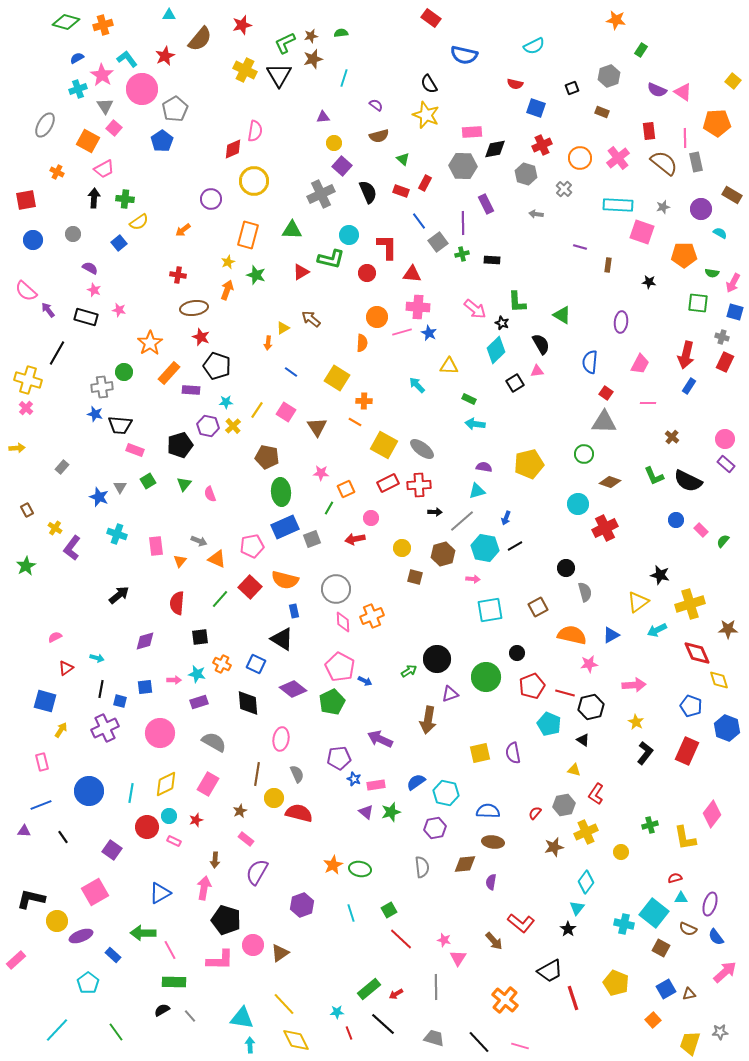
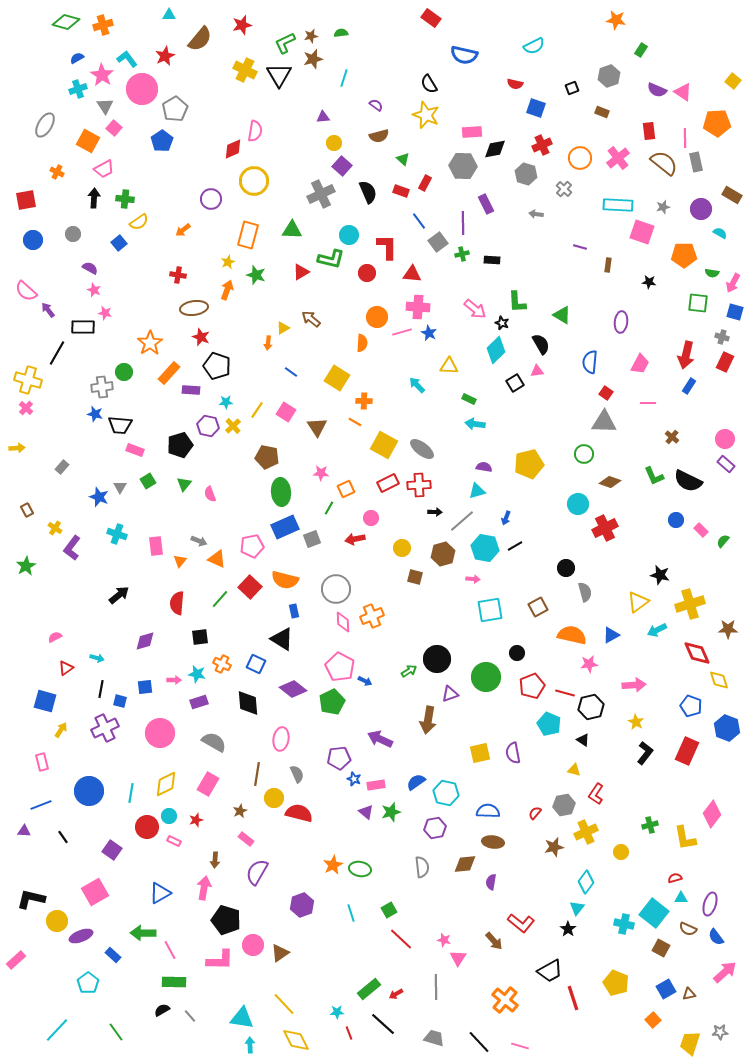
pink star at (119, 310): moved 14 px left, 3 px down
black rectangle at (86, 317): moved 3 px left, 10 px down; rotated 15 degrees counterclockwise
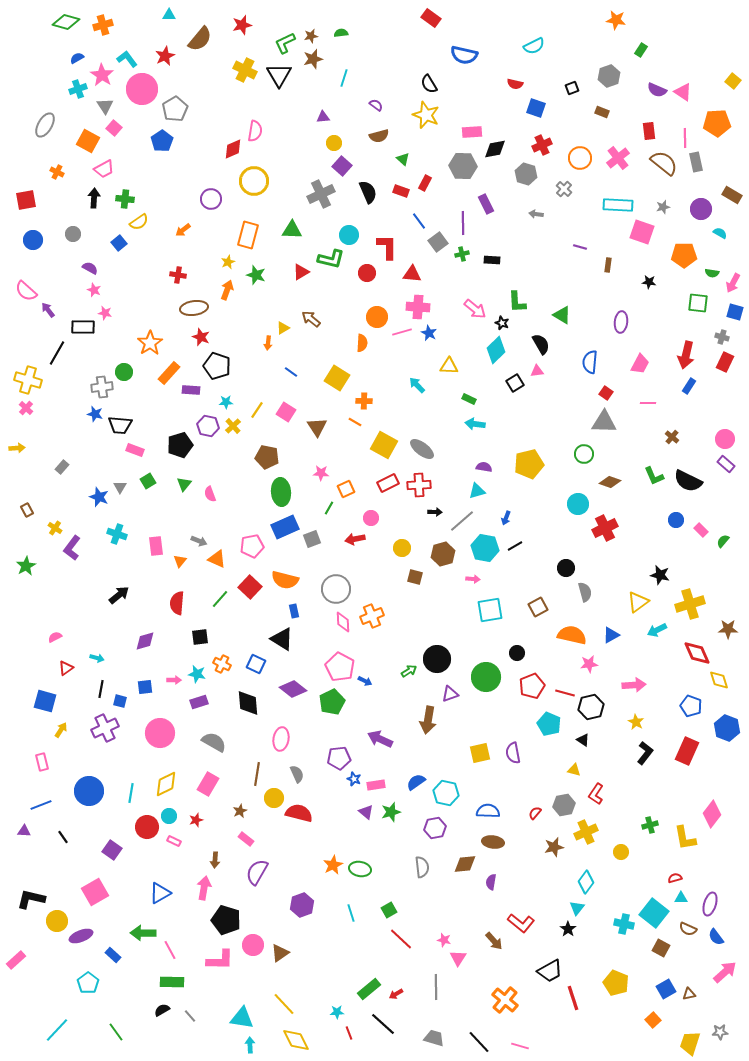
green rectangle at (174, 982): moved 2 px left
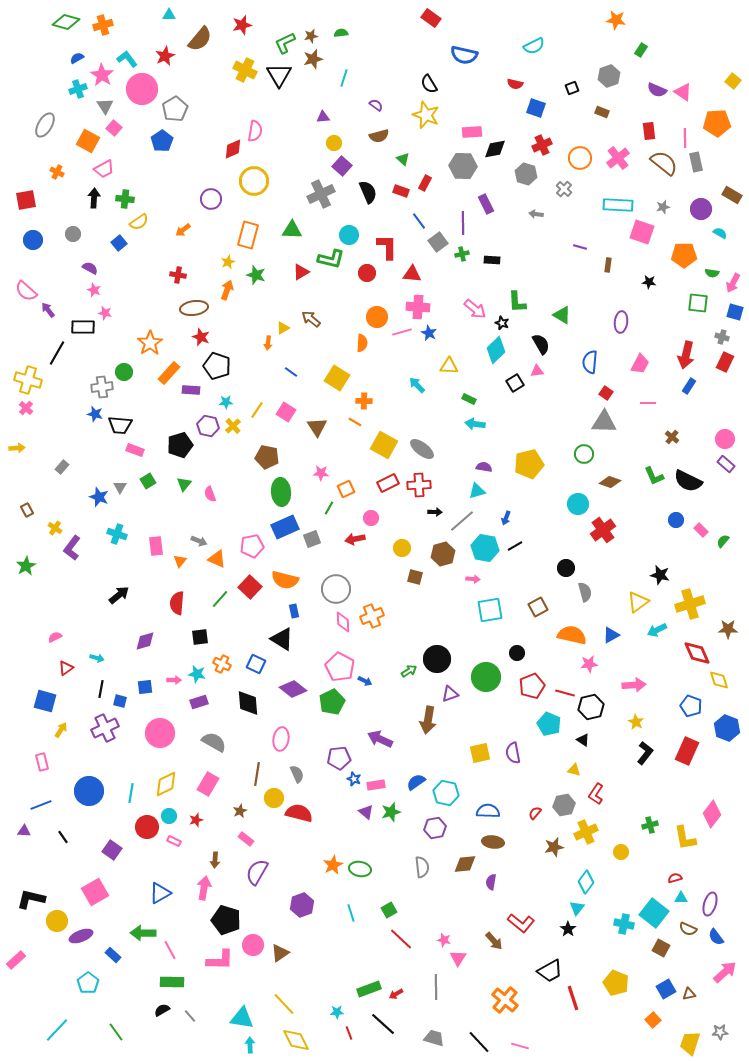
red cross at (605, 528): moved 2 px left, 2 px down; rotated 10 degrees counterclockwise
green rectangle at (369, 989): rotated 20 degrees clockwise
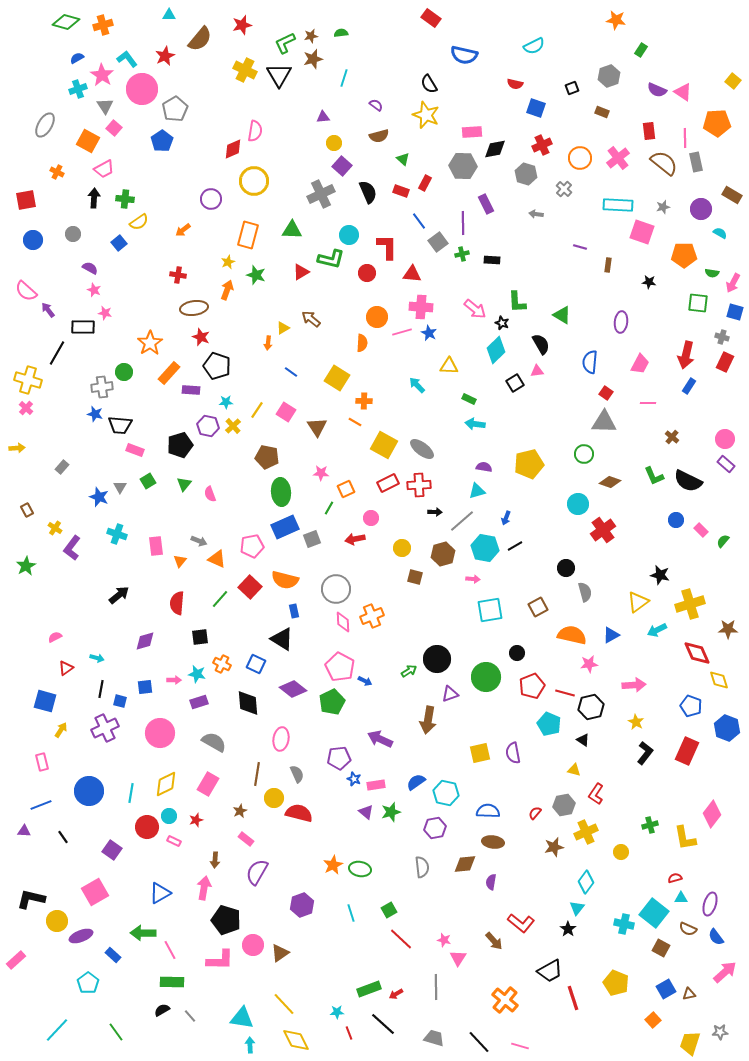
pink cross at (418, 307): moved 3 px right
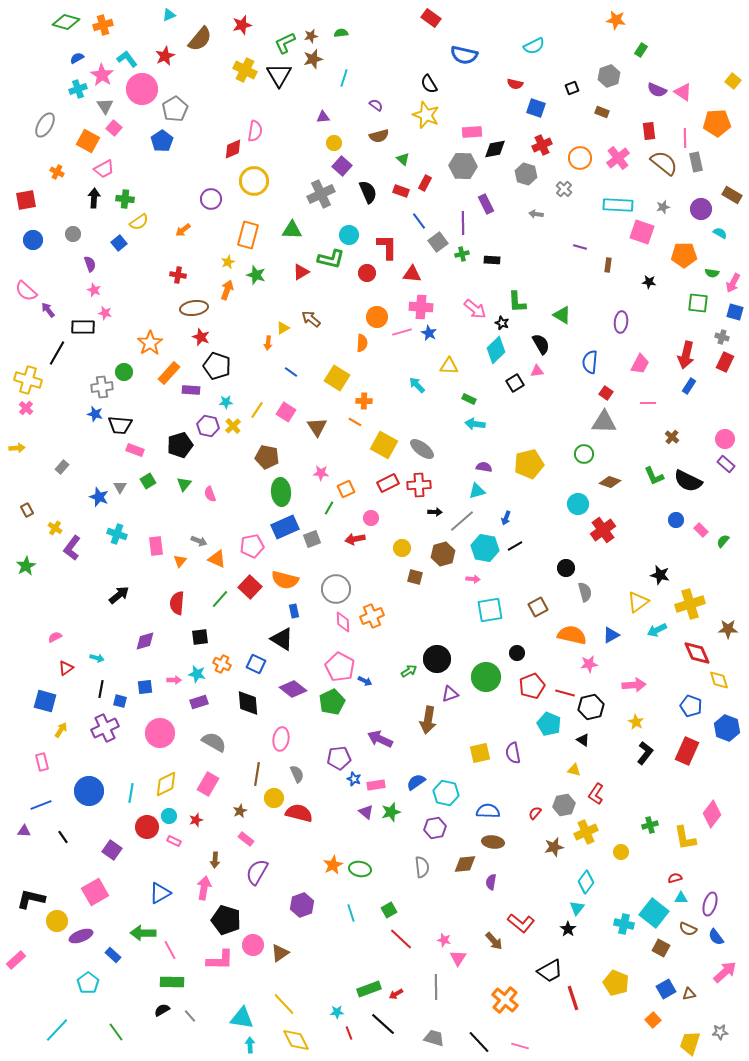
cyan triangle at (169, 15): rotated 24 degrees counterclockwise
purple semicircle at (90, 268): moved 4 px up; rotated 42 degrees clockwise
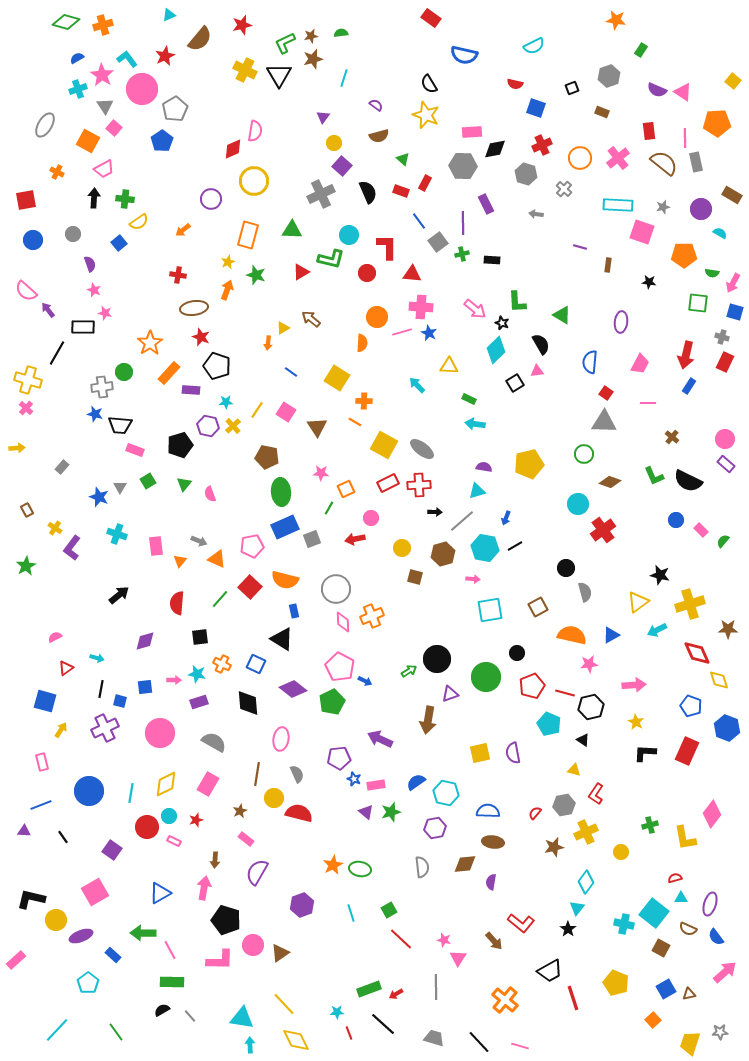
purple triangle at (323, 117): rotated 48 degrees counterclockwise
black L-shape at (645, 753): rotated 125 degrees counterclockwise
yellow circle at (57, 921): moved 1 px left, 1 px up
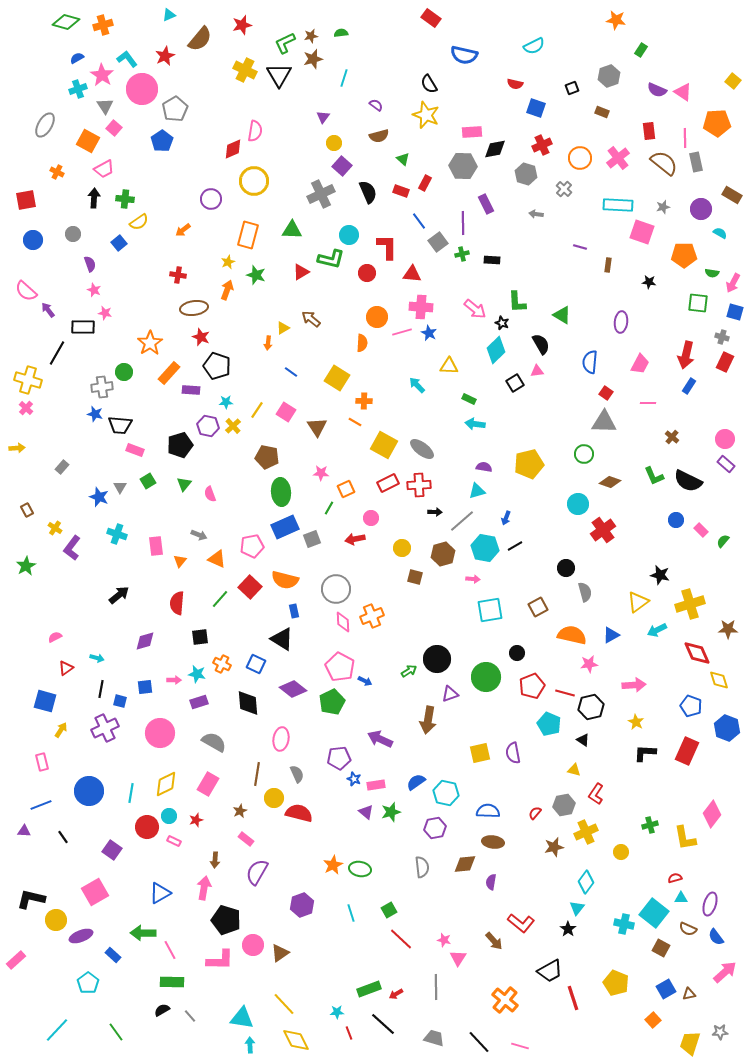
gray arrow at (199, 541): moved 6 px up
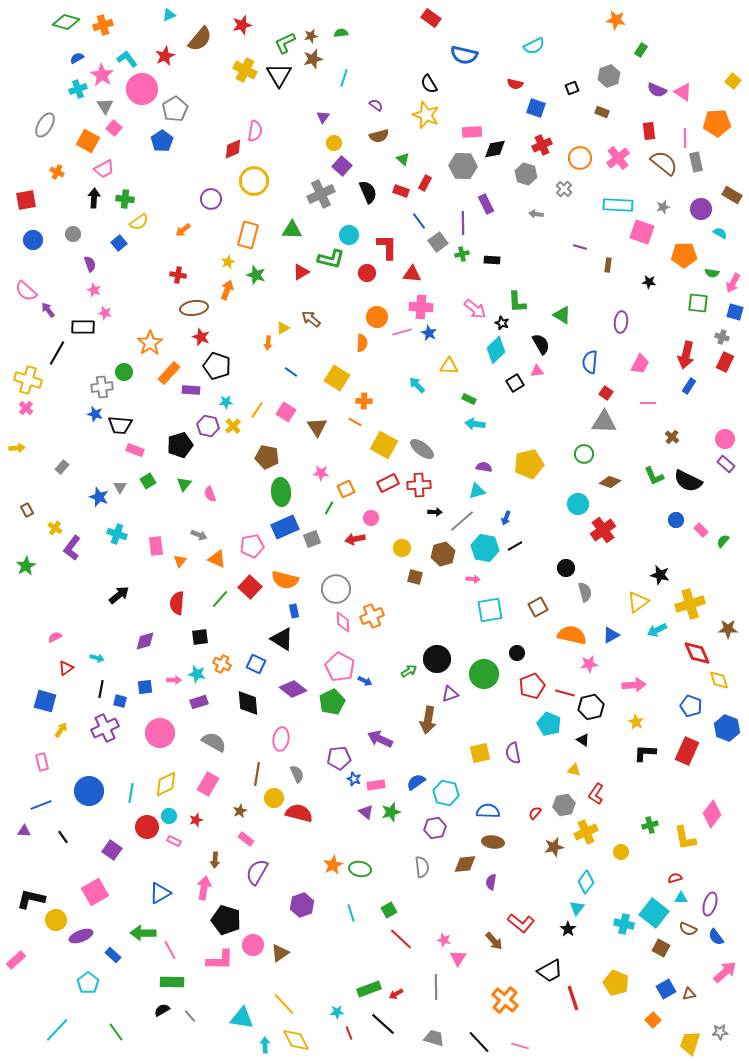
green circle at (486, 677): moved 2 px left, 3 px up
cyan arrow at (250, 1045): moved 15 px right
